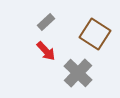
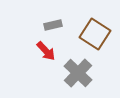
gray rectangle: moved 7 px right, 3 px down; rotated 30 degrees clockwise
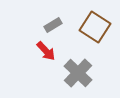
gray rectangle: rotated 18 degrees counterclockwise
brown square: moved 7 px up
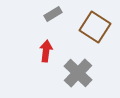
gray rectangle: moved 11 px up
red arrow: rotated 130 degrees counterclockwise
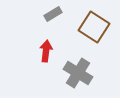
brown square: moved 1 px left
gray cross: rotated 12 degrees counterclockwise
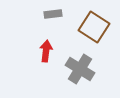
gray rectangle: rotated 24 degrees clockwise
gray cross: moved 2 px right, 4 px up
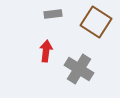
brown square: moved 2 px right, 5 px up
gray cross: moved 1 px left
